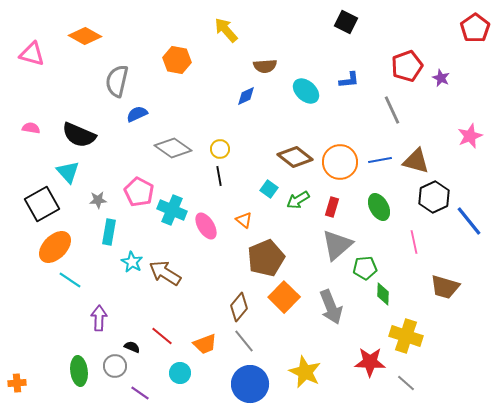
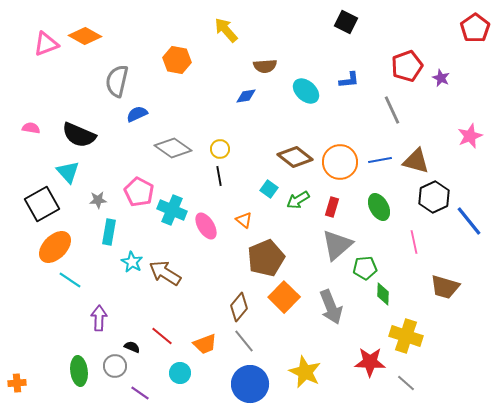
pink triangle at (32, 54): moved 14 px right, 10 px up; rotated 36 degrees counterclockwise
blue diamond at (246, 96): rotated 15 degrees clockwise
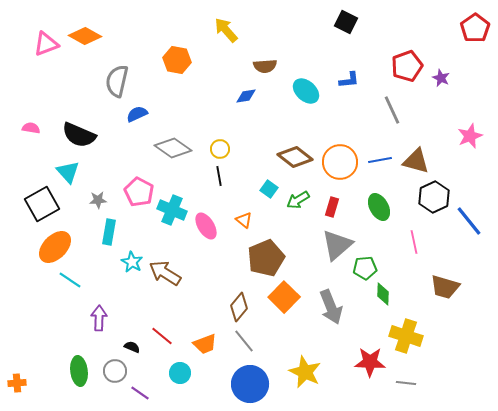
gray circle at (115, 366): moved 5 px down
gray line at (406, 383): rotated 36 degrees counterclockwise
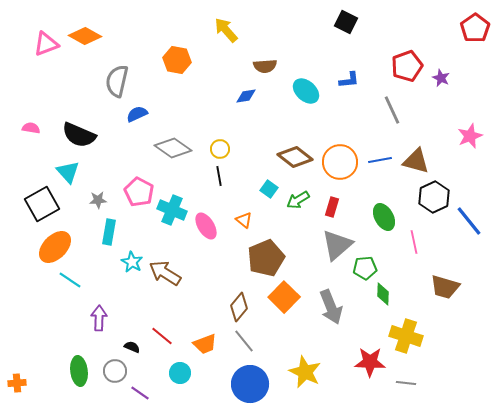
green ellipse at (379, 207): moved 5 px right, 10 px down
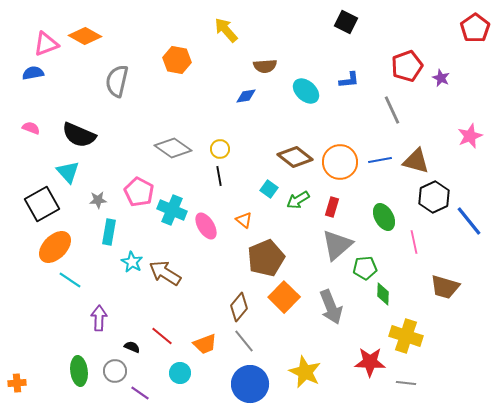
blue semicircle at (137, 114): moved 104 px left, 41 px up; rotated 15 degrees clockwise
pink semicircle at (31, 128): rotated 12 degrees clockwise
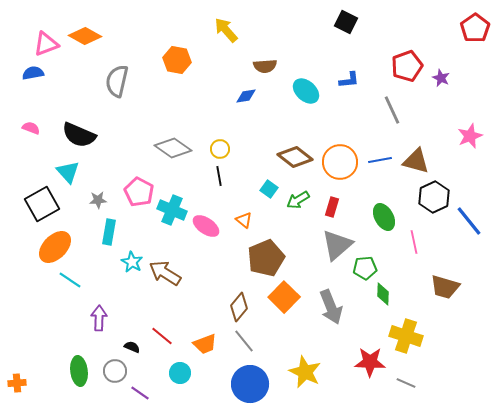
pink ellipse at (206, 226): rotated 24 degrees counterclockwise
gray line at (406, 383): rotated 18 degrees clockwise
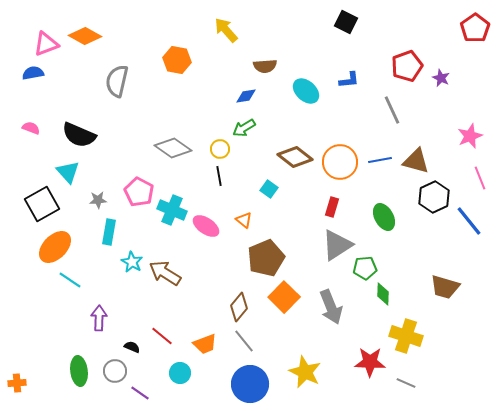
green arrow at (298, 200): moved 54 px left, 72 px up
pink line at (414, 242): moved 66 px right, 64 px up; rotated 10 degrees counterclockwise
gray triangle at (337, 245): rotated 8 degrees clockwise
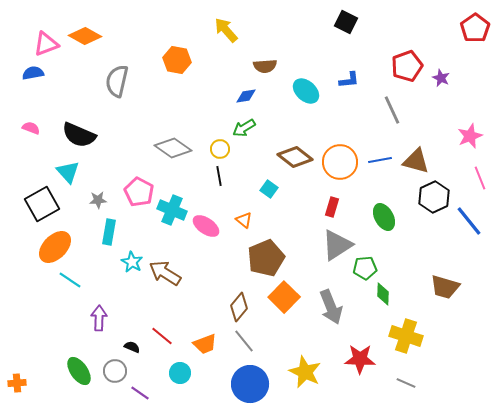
red star at (370, 362): moved 10 px left, 3 px up
green ellipse at (79, 371): rotated 28 degrees counterclockwise
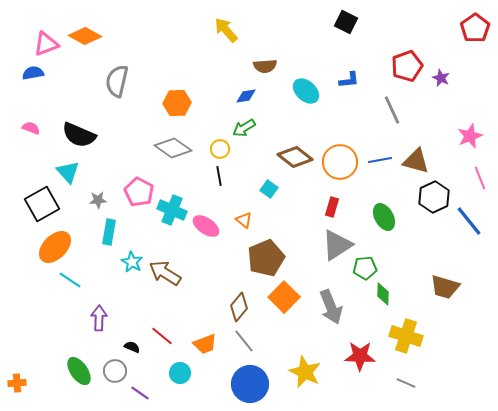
orange hexagon at (177, 60): moved 43 px down; rotated 12 degrees counterclockwise
red star at (360, 359): moved 3 px up
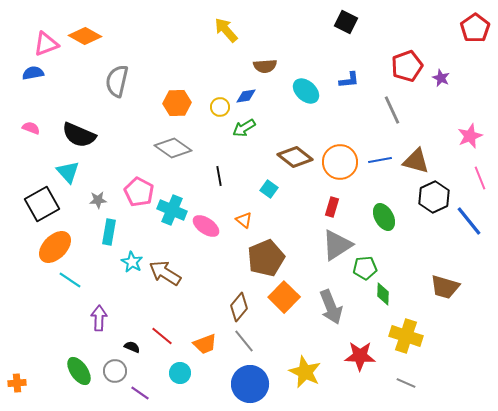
yellow circle at (220, 149): moved 42 px up
